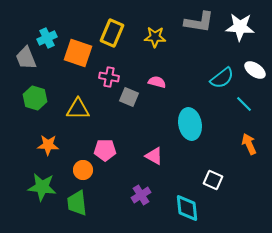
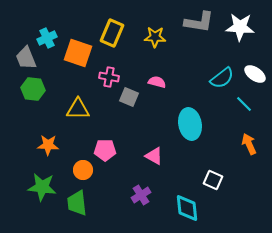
white ellipse: moved 4 px down
green hexagon: moved 2 px left, 9 px up; rotated 10 degrees counterclockwise
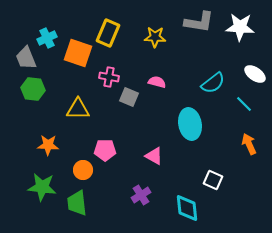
yellow rectangle: moved 4 px left
cyan semicircle: moved 9 px left, 5 px down
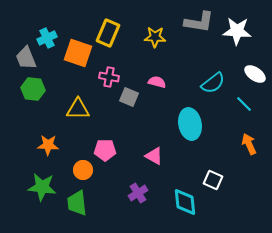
white star: moved 3 px left, 4 px down
purple cross: moved 3 px left, 2 px up
cyan diamond: moved 2 px left, 6 px up
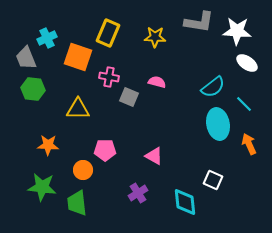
orange square: moved 4 px down
white ellipse: moved 8 px left, 11 px up
cyan semicircle: moved 4 px down
cyan ellipse: moved 28 px right
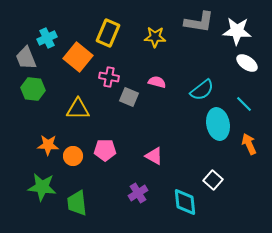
orange square: rotated 20 degrees clockwise
cyan semicircle: moved 11 px left, 3 px down
orange circle: moved 10 px left, 14 px up
white square: rotated 18 degrees clockwise
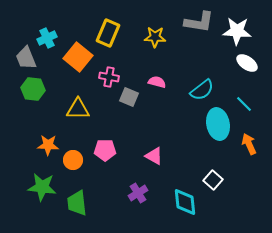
orange circle: moved 4 px down
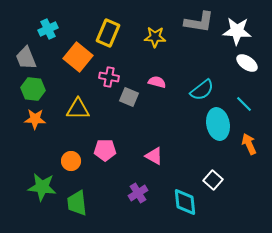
cyan cross: moved 1 px right, 9 px up
orange star: moved 13 px left, 26 px up
orange circle: moved 2 px left, 1 px down
